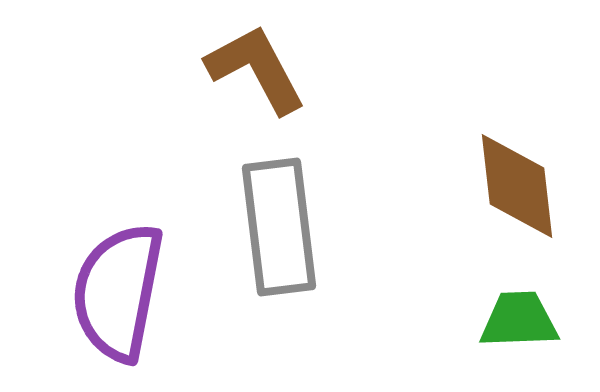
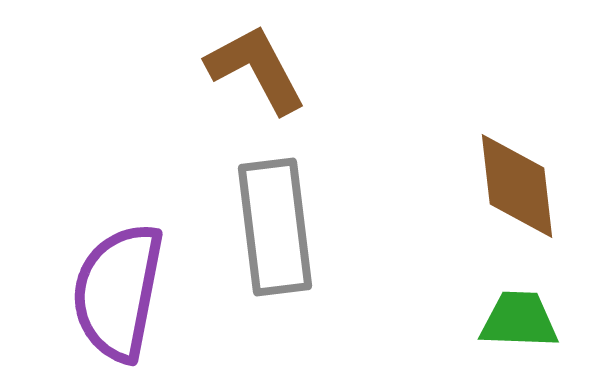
gray rectangle: moved 4 px left
green trapezoid: rotated 4 degrees clockwise
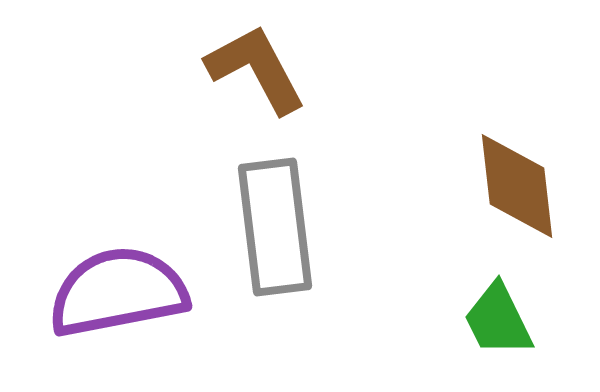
purple semicircle: rotated 68 degrees clockwise
green trapezoid: moved 21 px left; rotated 118 degrees counterclockwise
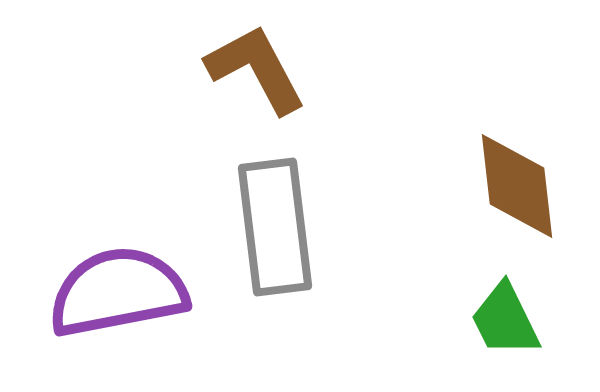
green trapezoid: moved 7 px right
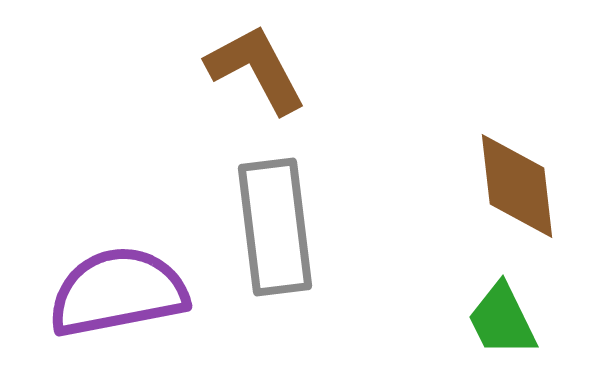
green trapezoid: moved 3 px left
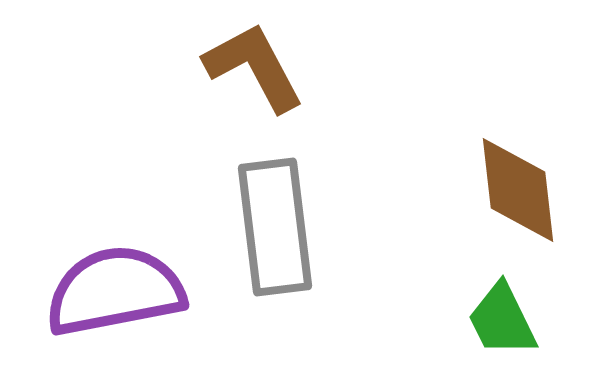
brown L-shape: moved 2 px left, 2 px up
brown diamond: moved 1 px right, 4 px down
purple semicircle: moved 3 px left, 1 px up
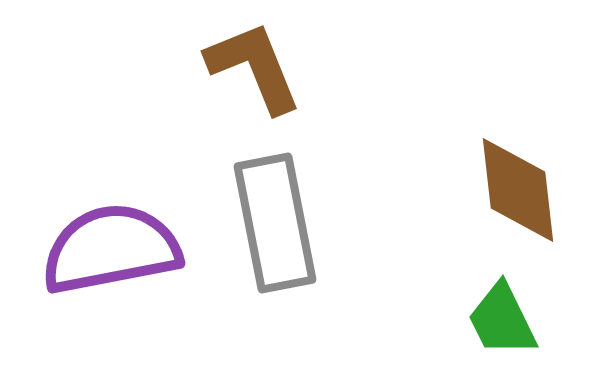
brown L-shape: rotated 6 degrees clockwise
gray rectangle: moved 4 px up; rotated 4 degrees counterclockwise
purple semicircle: moved 4 px left, 42 px up
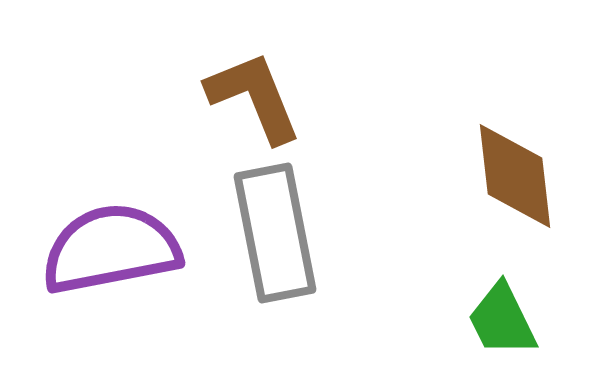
brown L-shape: moved 30 px down
brown diamond: moved 3 px left, 14 px up
gray rectangle: moved 10 px down
